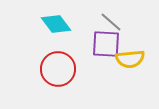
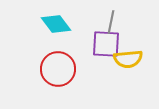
gray line: rotated 60 degrees clockwise
yellow semicircle: moved 2 px left
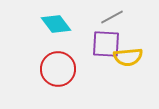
gray line: moved 1 px right, 5 px up; rotated 50 degrees clockwise
yellow semicircle: moved 2 px up
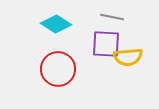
gray line: rotated 40 degrees clockwise
cyan diamond: rotated 20 degrees counterclockwise
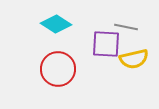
gray line: moved 14 px right, 10 px down
yellow semicircle: moved 6 px right, 2 px down; rotated 8 degrees counterclockwise
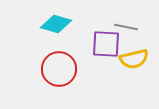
cyan diamond: rotated 16 degrees counterclockwise
red circle: moved 1 px right
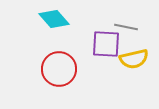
cyan diamond: moved 2 px left, 5 px up; rotated 32 degrees clockwise
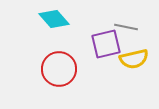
purple square: rotated 16 degrees counterclockwise
